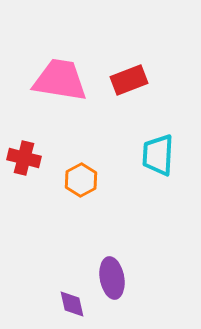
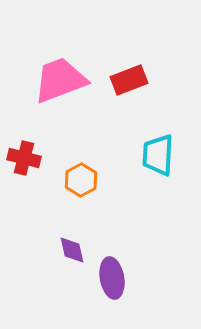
pink trapezoid: rotated 30 degrees counterclockwise
purple diamond: moved 54 px up
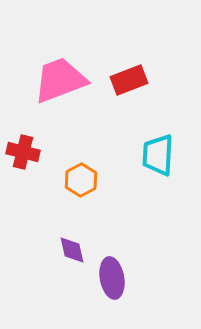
red cross: moved 1 px left, 6 px up
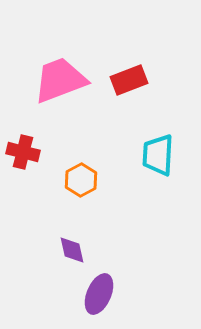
purple ellipse: moved 13 px left, 16 px down; rotated 33 degrees clockwise
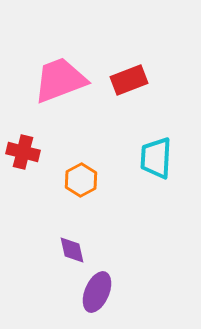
cyan trapezoid: moved 2 px left, 3 px down
purple ellipse: moved 2 px left, 2 px up
